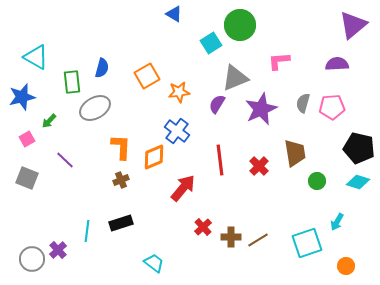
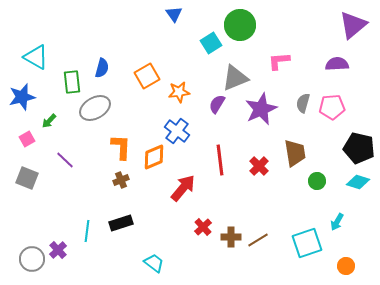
blue triangle at (174, 14): rotated 24 degrees clockwise
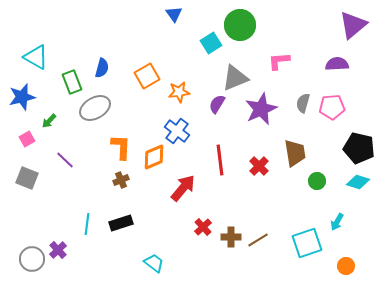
green rectangle at (72, 82): rotated 15 degrees counterclockwise
cyan line at (87, 231): moved 7 px up
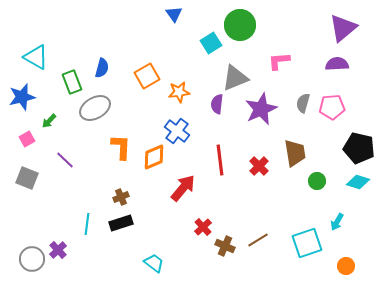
purple triangle at (353, 25): moved 10 px left, 3 px down
purple semicircle at (217, 104): rotated 24 degrees counterclockwise
brown cross at (121, 180): moved 17 px down
brown cross at (231, 237): moved 6 px left, 9 px down; rotated 24 degrees clockwise
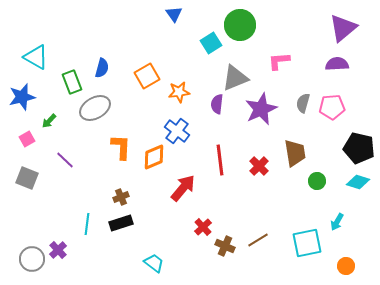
cyan square at (307, 243): rotated 8 degrees clockwise
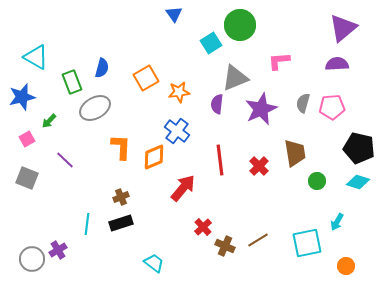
orange square at (147, 76): moved 1 px left, 2 px down
purple cross at (58, 250): rotated 12 degrees clockwise
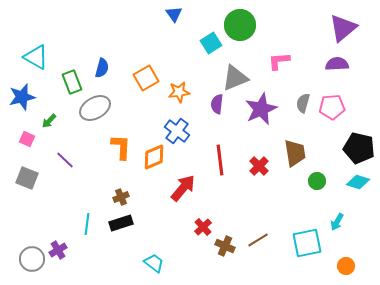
pink square at (27, 139): rotated 35 degrees counterclockwise
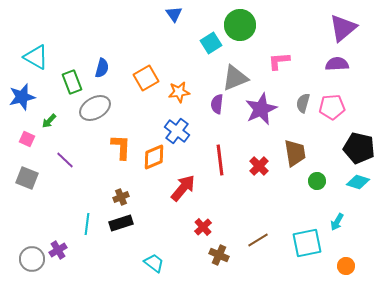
brown cross at (225, 246): moved 6 px left, 9 px down
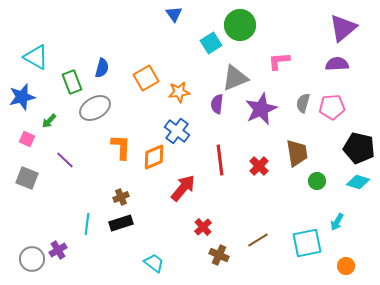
brown trapezoid at (295, 153): moved 2 px right
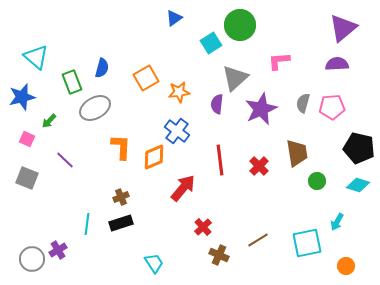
blue triangle at (174, 14): moved 4 px down; rotated 30 degrees clockwise
cyan triangle at (36, 57): rotated 12 degrees clockwise
gray triangle at (235, 78): rotated 20 degrees counterclockwise
cyan diamond at (358, 182): moved 3 px down
cyan trapezoid at (154, 263): rotated 20 degrees clockwise
